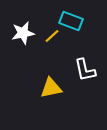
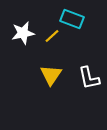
cyan rectangle: moved 1 px right, 2 px up
white L-shape: moved 4 px right, 8 px down
yellow triangle: moved 13 px up; rotated 45 degrees counterclockwise
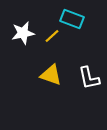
yellow triangle: rotated 45 degrees counterclockwise
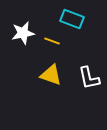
yellow line: moved 5 px down; rotated 63 degrees clockwise
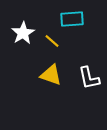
cyan rectangle: rotated 25 degrees counterclockwise
white star: rotated 20 degrees counterclockwise
yellow line: rotated 21 degrees clockwise
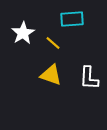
yellow line: moved 1 px right, 2 px down
white L-shape: rotated 15 degrees clockwise
